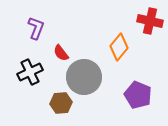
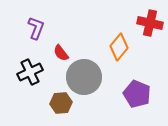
red cross: moved 2 px down
purple pentagon: moved 1 px left, 1 px up
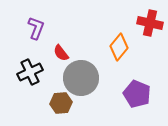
gray circle: moved 3 px left, 1 px down
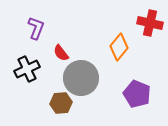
black cross: moved 3 px left, 3 px up
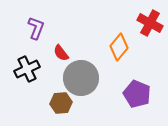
red cross: rotated 15 degrees clockwise
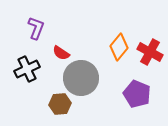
red cross: moved 29 px down
red semicircle: rotated 18 degrees counterclockwise
brown hexagon: moved 1 px left, 1 px down
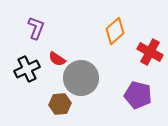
orange diamond: moved 4 px left, 16 px up; rotated 8 degrees clockwise
red semicircle: moved 4 px left, 6 px down
purple pentagon: moved 1 px right, 1 px down; rotated 8 degrees counterclockwise
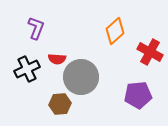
red semicircle: rotated 30 degrees counterclockwise
gray circle: moved 1 px up
purple pentagon: rotated 20 degrees counterclockwise
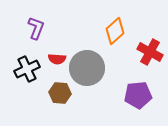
gray circle: moved 6 px right, 9 px up
brown hexagon: moved 11 px up; rotated 10 degrees clockwise
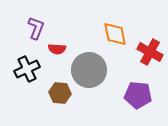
orange diamond: moved 3 px down; rotated 60 degrees counterclockwise
red semicircle: moved 10 px up
gray circle: moved 2 px right, 2 px down
purple pentagon: rotated 12 degrees clockwise
